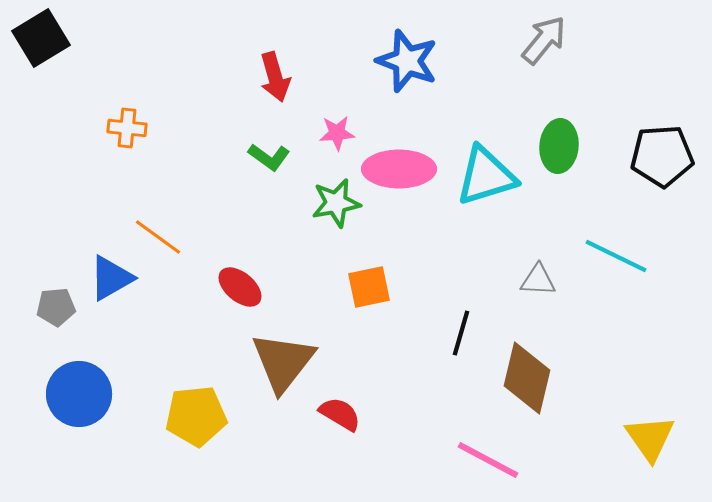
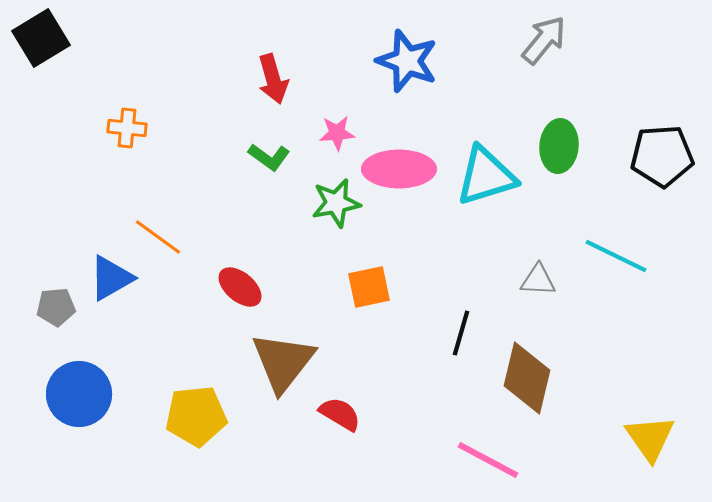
red arrow: moved 2 px left, 2 px down
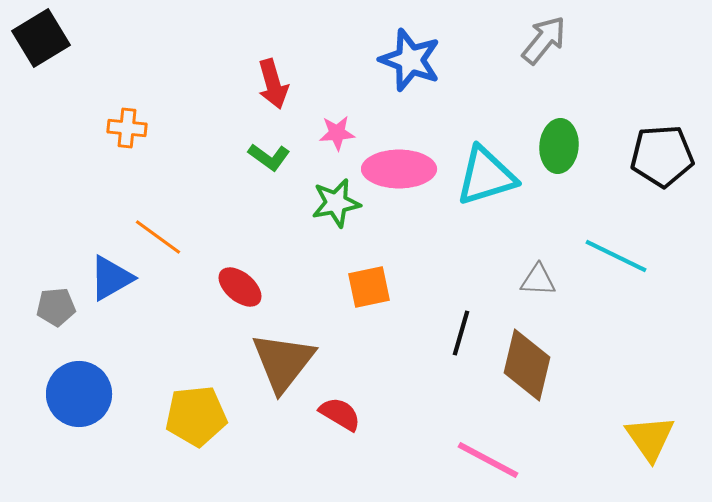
blue star: moved 3 px right, 1 px up
red arrow: moved 5 px down
brown diamond: moved 13 px up
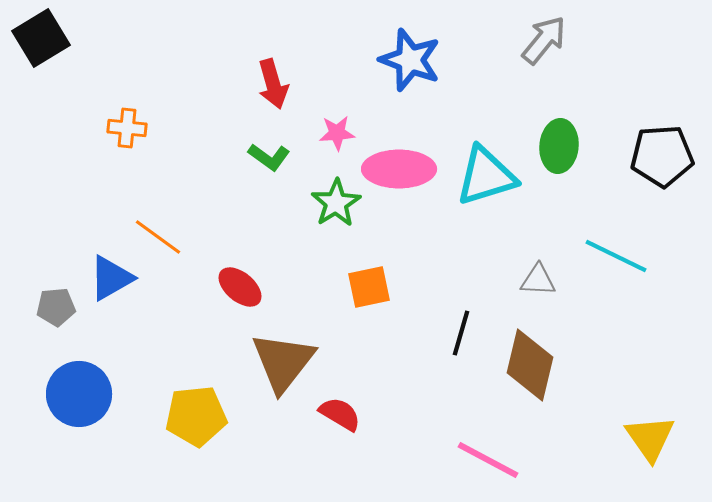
green star: rotated 21 degrees counterclockwise
brown diamond: moved 3 px right
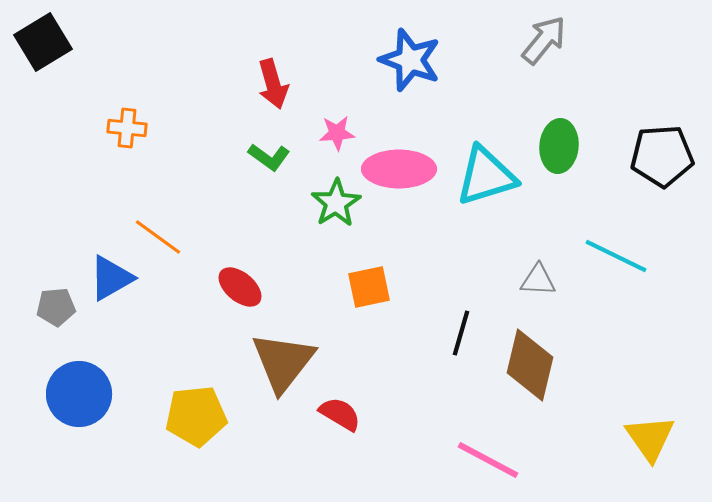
black square: moved 2 px right, 4 px down
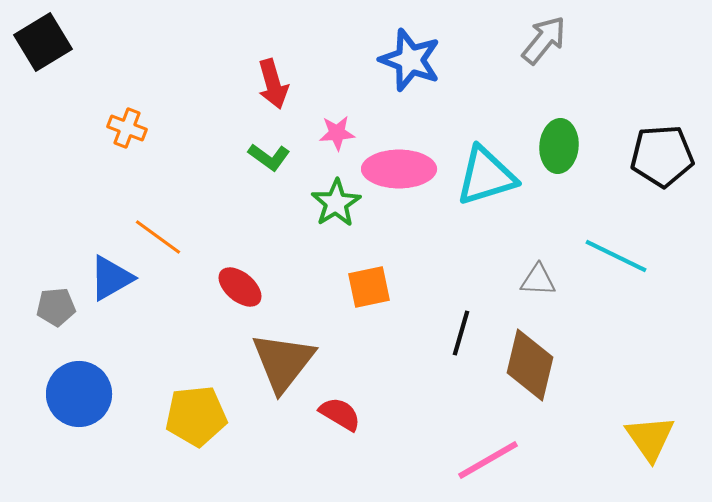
orange cross: rotated 15 degrees clockwise
pink line: rotated 58 degrees counterclockwise
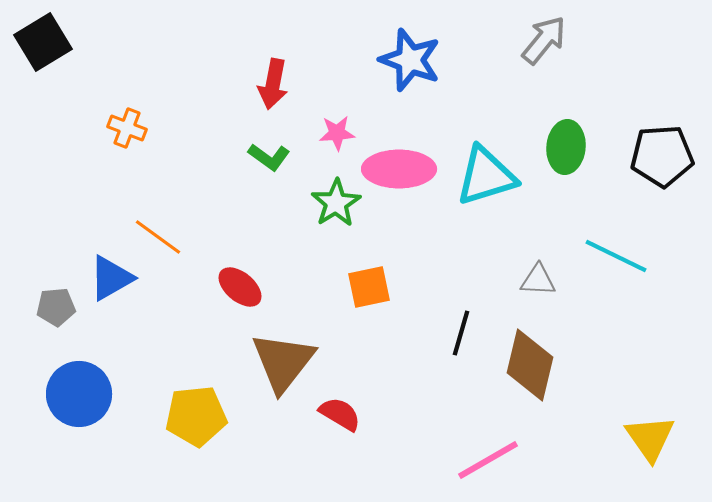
red arrow: rotated 27 degrees clockwise
green ellipse: moved 7 px right, 1 px down
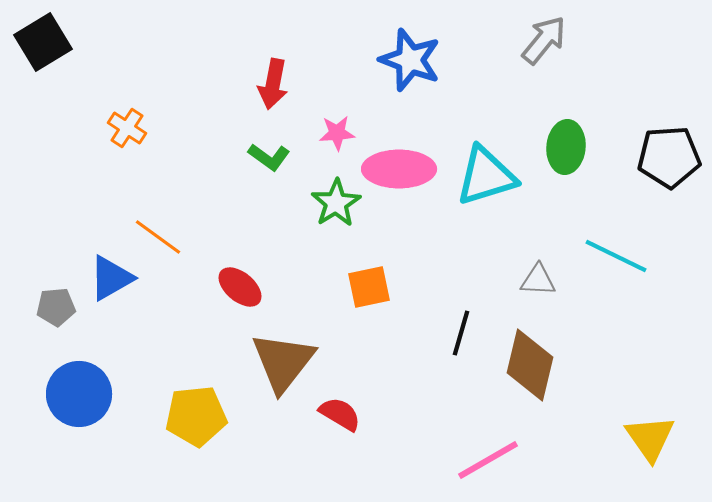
orange cross: rotated 12 degrees clockwise
black pentagon: moved 7 px right, 1 px down
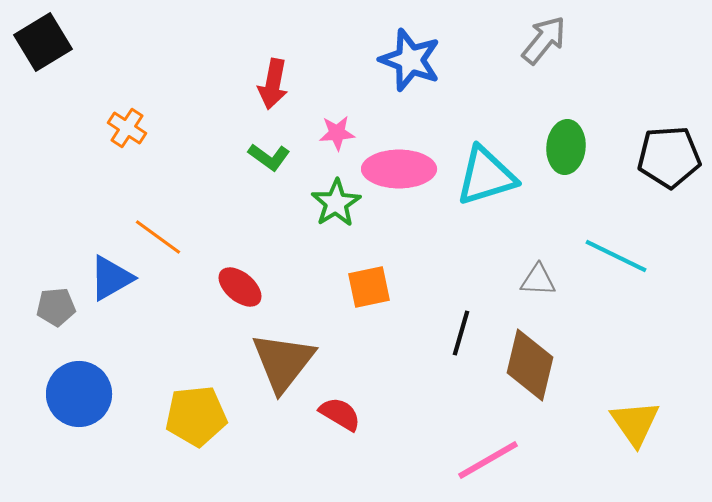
yellow triangle: moved 15 px left, 15 px up
